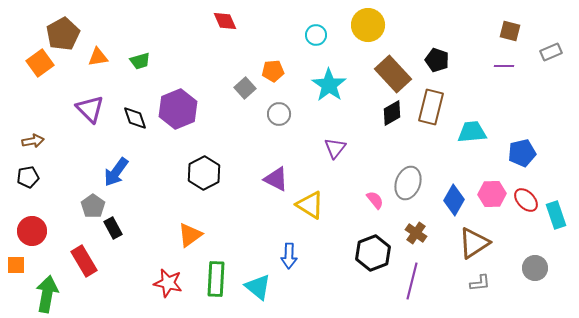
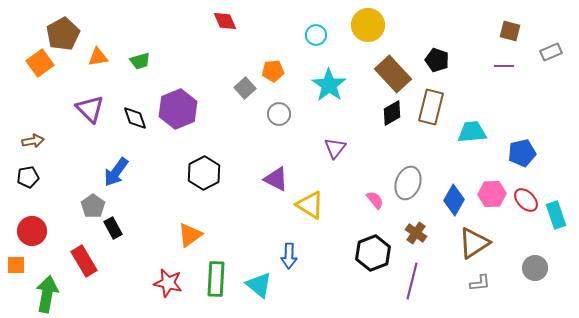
cyan triangle at (258, 287): moved 1 px right, 2 px up
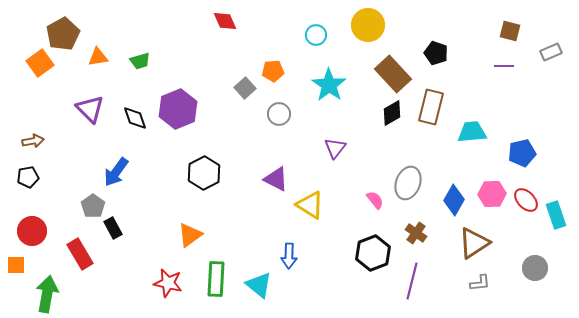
black pentagon at (437, 60): moved 1 px left, 7 px up
red rectangle at (84, 261): moved 4 px left, 7 px up
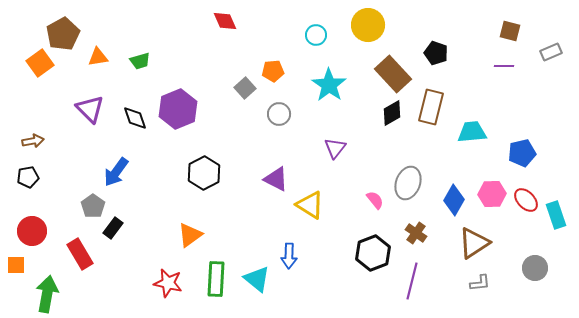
black rectangle at (113, 228): rotated 65 degrees clockwise
cyan triangle at (259, 285): moved 2 px left, 6 px up
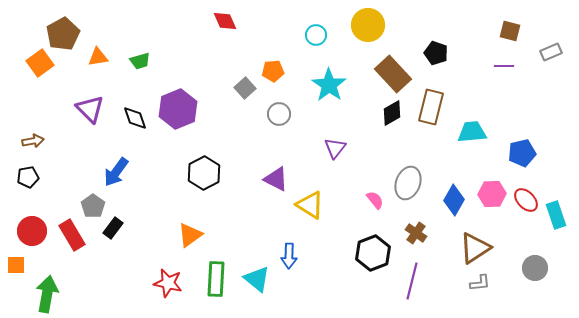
brown triangle at (474, 243): moved 1 px right, 5 px down
red rectangle at (80, 254): moved 8 px left, 19 px up
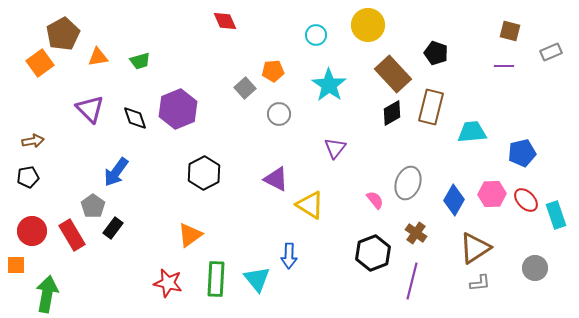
cyan triangle at (257, 279): rotated 12 degrees clockwise
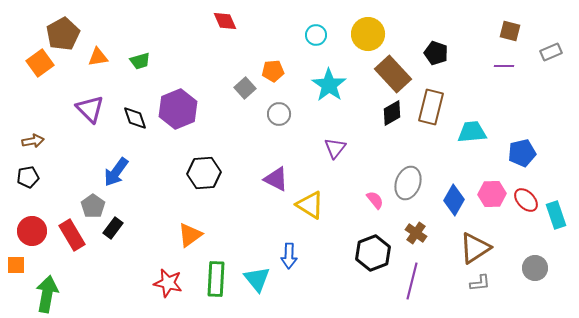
yellow circle at (368, 25): moved 9 px down
black hexagon at (204, 173): rotated 24 degrees clockwise
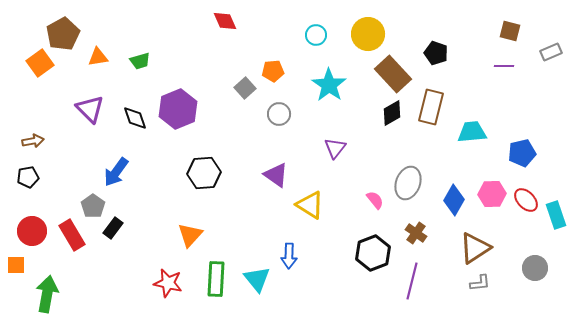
purple triangle at (276, 179): moved 4 px up; rotated 8 degrees clockwise
orange triangle at (190, 235): rotated 12 degrees counterclockwise
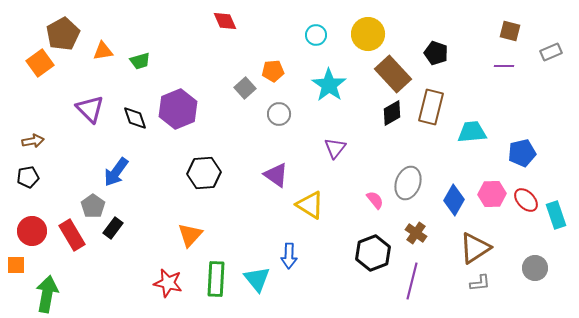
orange triangle at (98, 57): moved 5 px right, 6 px up
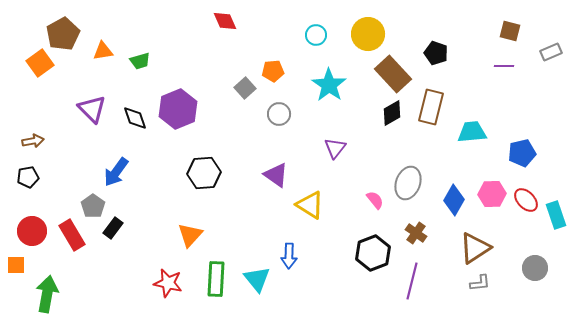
purple triangle at (90, 109): moved 2 px right
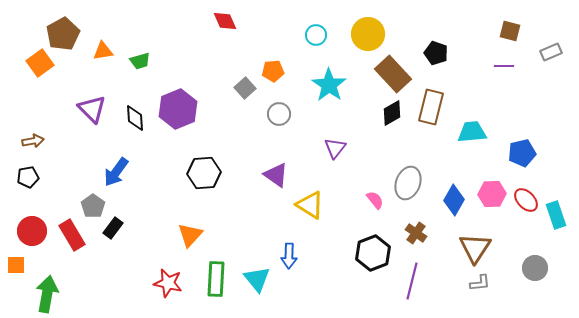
black diamond at (135, 118): rotated 16 degrees clockwise
brown triangle at (475, 248): rotated 24 degrees counterclockwise
